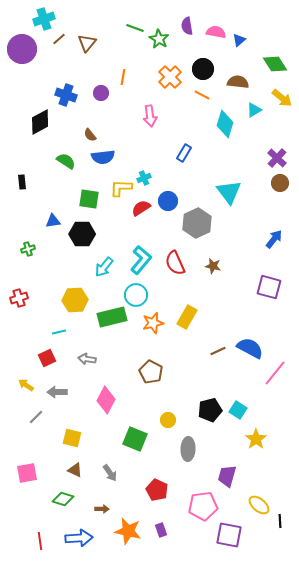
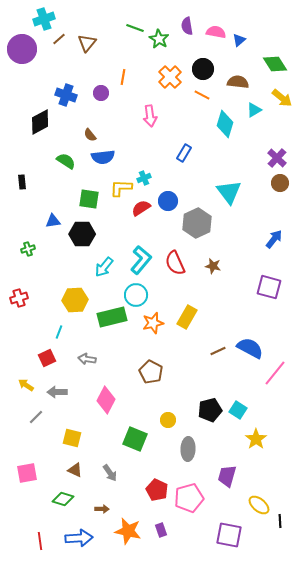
cyan line at (59, 332): rotated 56 degrees counterclockwise
pink pentagon at (203, 506): moved 14 px left, 8 px up; rotated 8 degrees counterclockwise
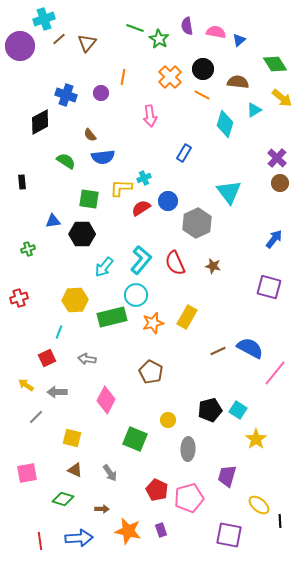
purple circle at (22, 49): moved 2 px left, 3 px up
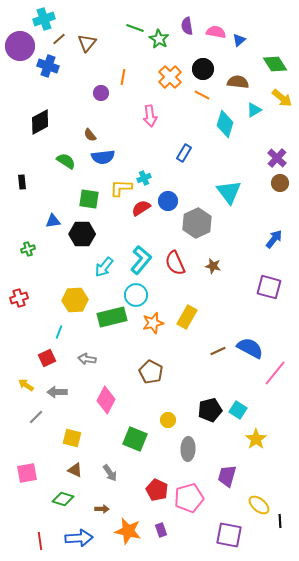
blue cross at (66, 95): moved 18 px left, 29 px up
